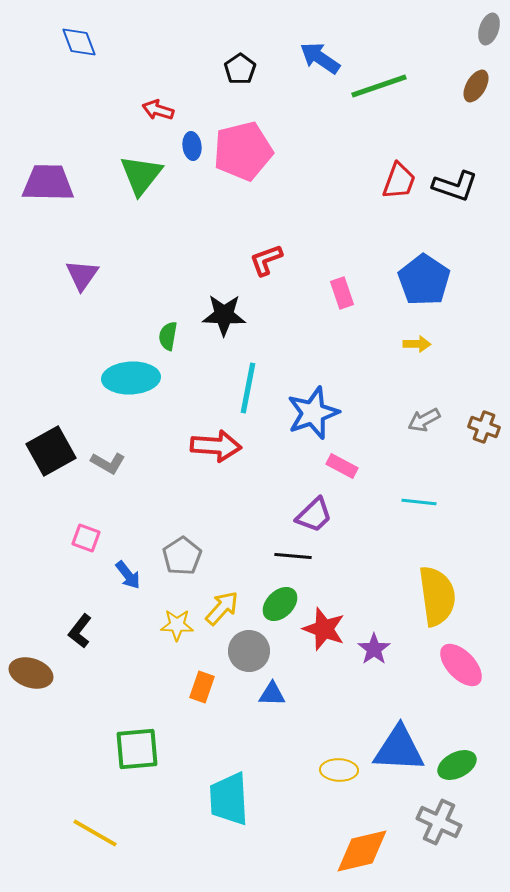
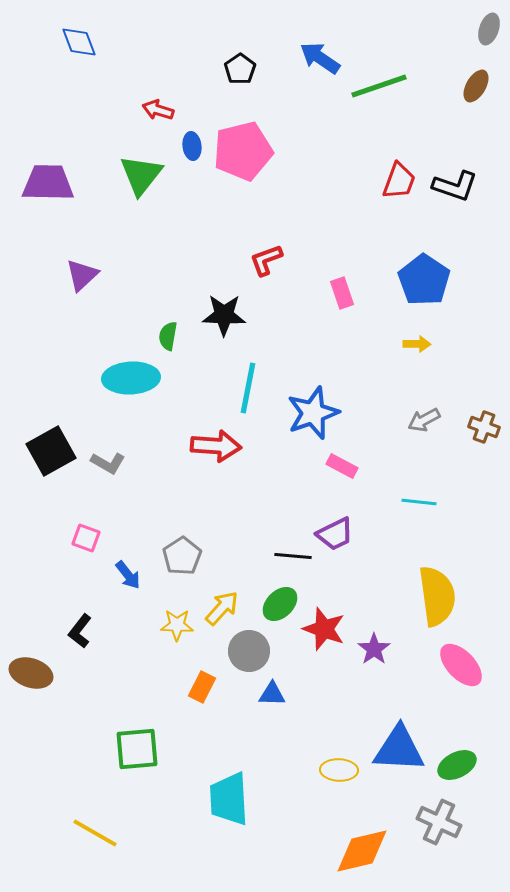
purple triangle at (82, 275): rotated 12 degrees clockwise
purple trapezoid at (314, 515): moved 21 px right, 19 px down; rotated 18 degrees clockwise
orange rectangle at (202, 687): rotated 8 degrees clockwise
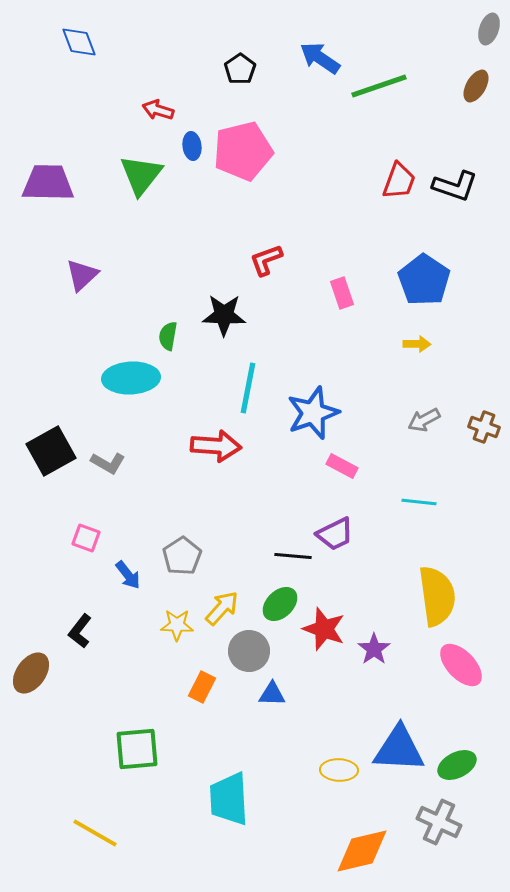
brown ellipse at (31, 673): rotated 72 degrees counterclockwise
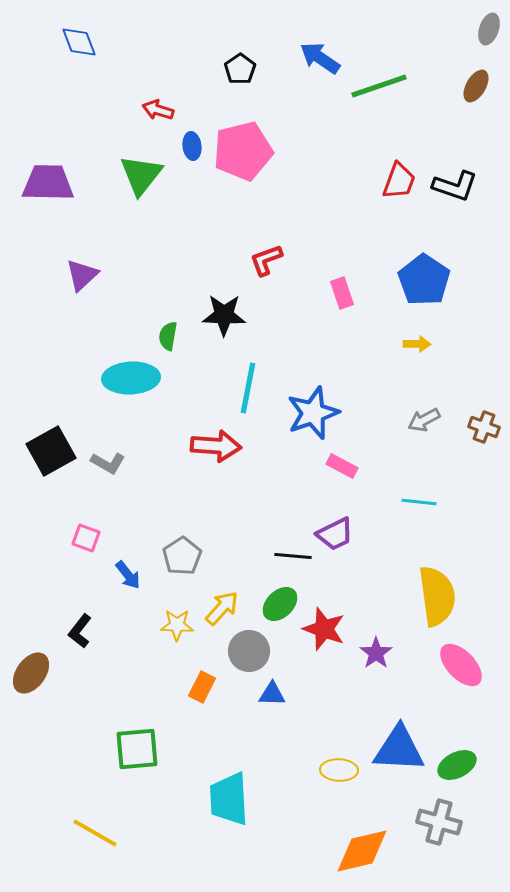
purple star at (374, 649): moved 2 px right, 4 px down
gray cross at (439, 822): rotated 9 degrees counterclockwise
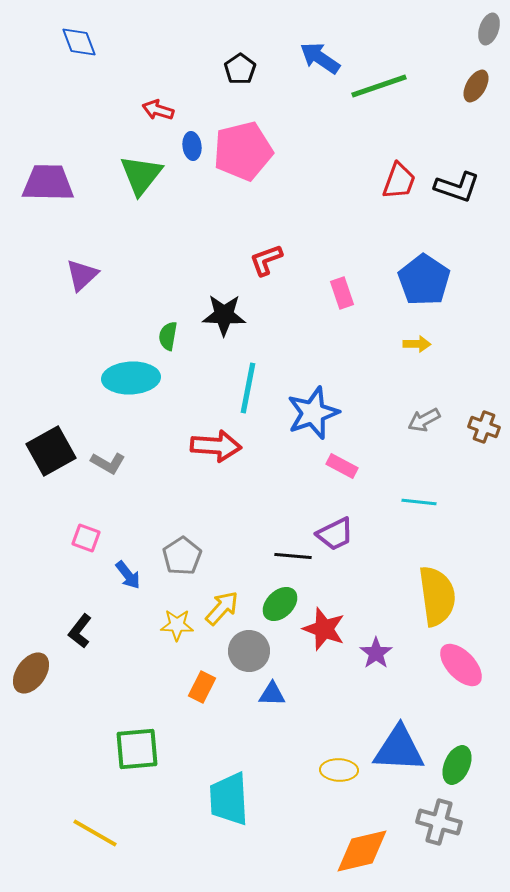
black L-shape at (455, 186): moved 2 px right, 1 px down
green ellipse at (457, 765): rotated 39 degrees counterclockwise
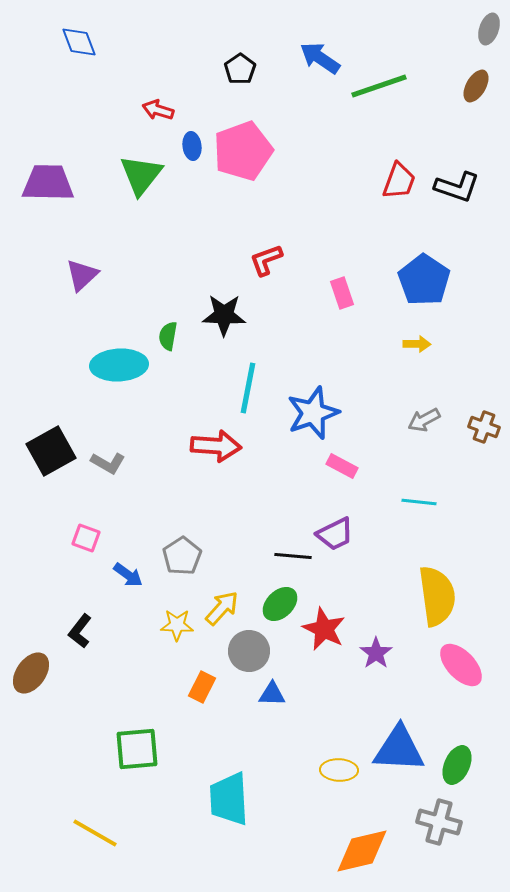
pink pentagon at (243, 151): rotated 6 degrees counterclockwise
cyan ellipse at (131, 378): moved 12 px left, 13 px up
blue arrow at (128, 575): rotated 16 degrees counterclockwise
red star at (324, 629): rotated 6 degrees clockwise
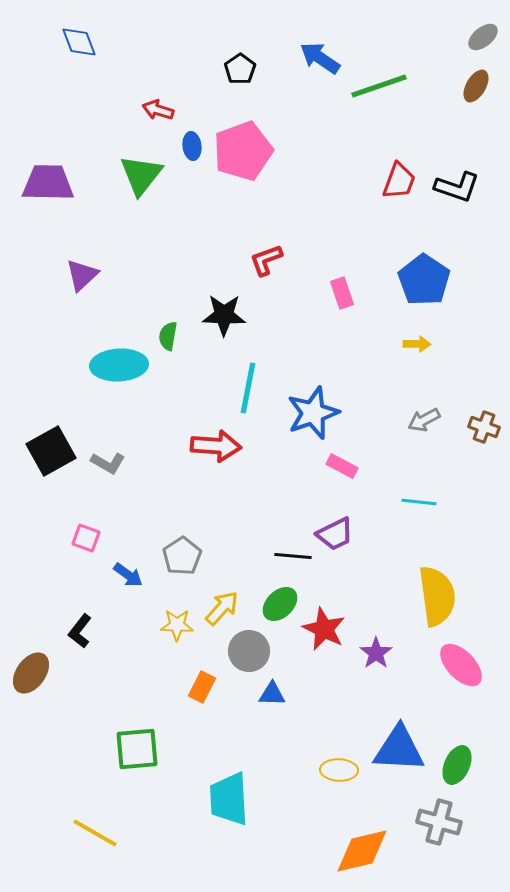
gray ellipse at (489, 29): moved 6 px left, 8 px down; rotated 32 degrees clockwise
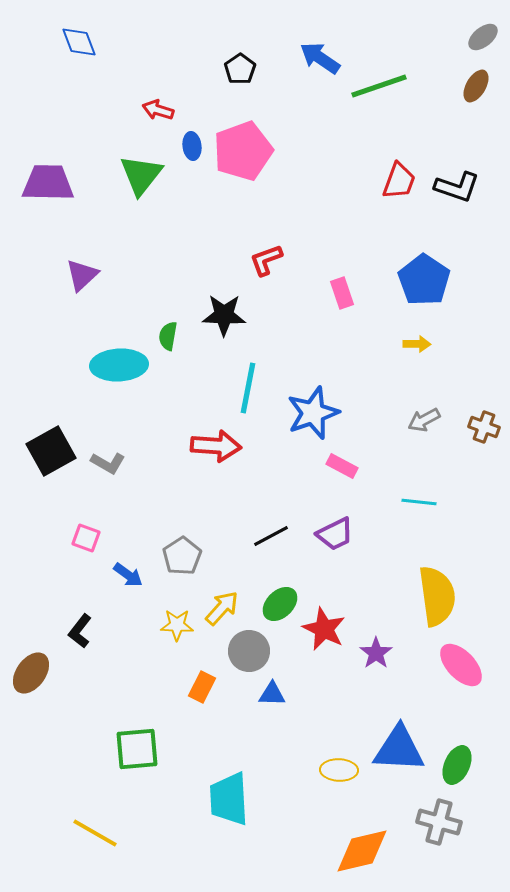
black line at (293, 556): moved 22 px left, 20 px up; rotated 33 degrees counterclockwise
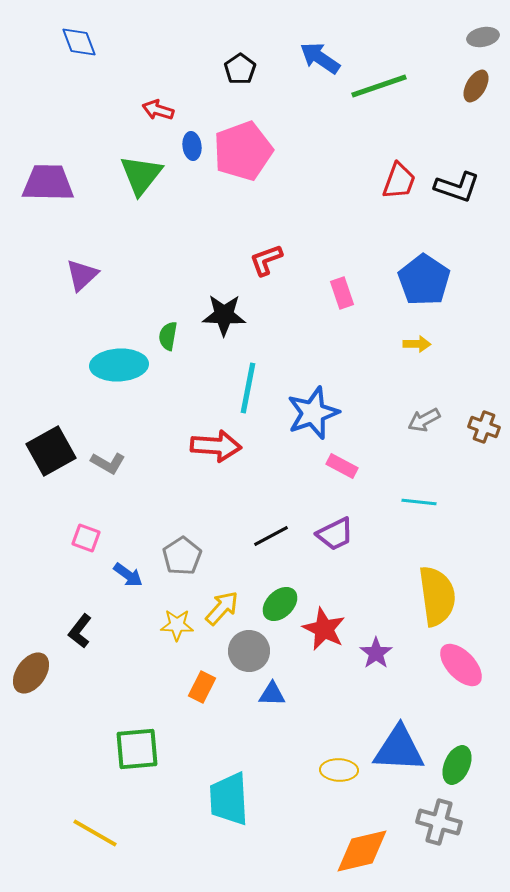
gray ellipse at (483, 37): rotated 28 degrees clockwise
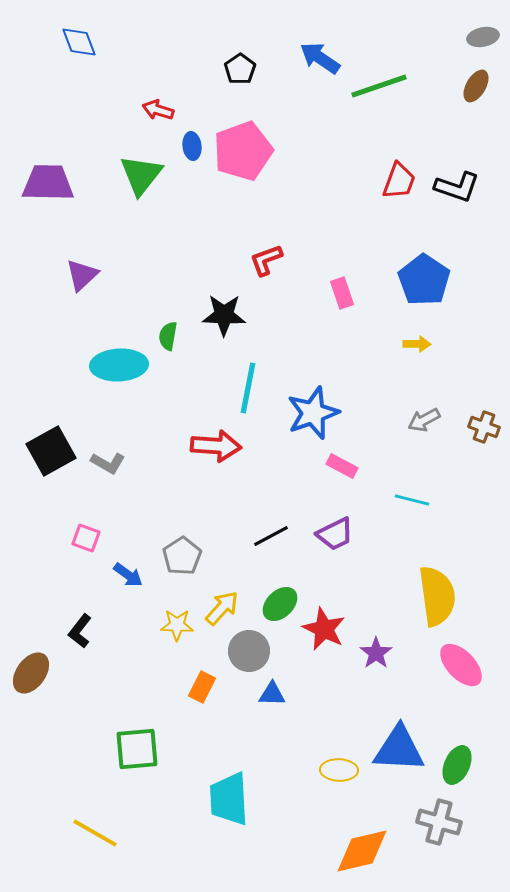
cyan line at (419, 502): moved 7 px left, 2 px up; rotated 8 degrees clockwise
